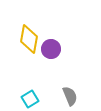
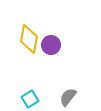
purple circle: moved 4 px up
gray semicircle: moved 2 px left, 1 px down; rotated 120 degrees counterclockwise
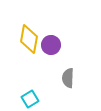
gray semicircle: moved 19 px up; rotated 36 degrees counterclockwise
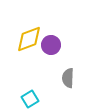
yellow diamond: rotated 60 degrees clockwise
